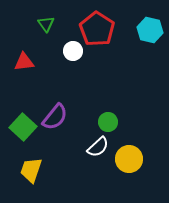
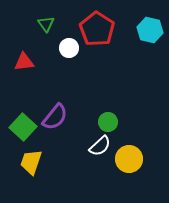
white circle: moved 4 px left, 3 px up
white semicircle: moved 2 px right, 1 px up
yellow trapezoid: moved 8 px up
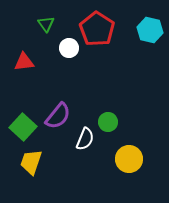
purple semicircle: moved 3 px right, 1 px up
white semicircle: moved 15 px left, 7 px up; rotated 25 degrees counterclockwise
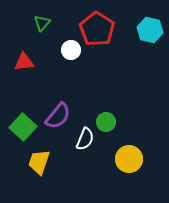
green triangle: moved 4 px left, 1 px up; rotated 18 degrees clockwise
white circle: moved 2 px right, 2 px down
green circle: moved 2 px left
yellow trapezoid: moved 8 px right
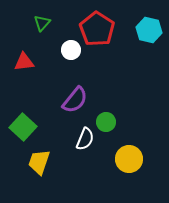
cyan hexagon: moved 1 px left
purple semicircle: moved 17 px right, 16 px up
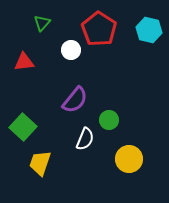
red pentagon: moved 2 px right
green circle: moved 3 px right, 2 px up
yellow trapezoid: moved 1 px right, 1 px down
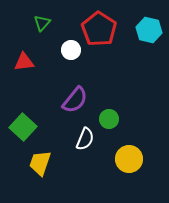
green circle: moved 1 px up
